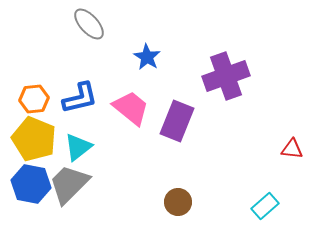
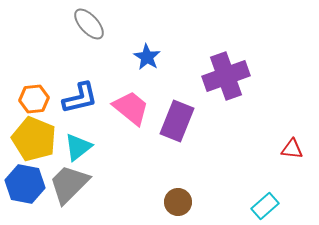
blue hexagon: moved 6 px left
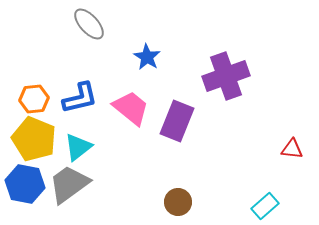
gray trapezoid: rotated 9 degrees clockwise
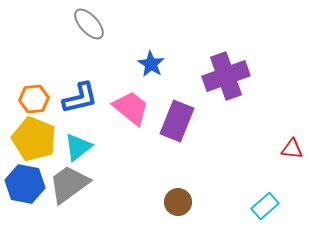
blue star: moved 4 px right, 7 px down
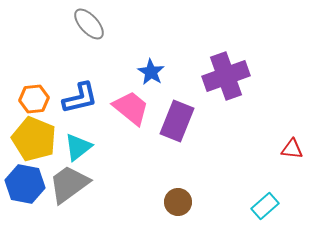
blue star: moved 8 px down
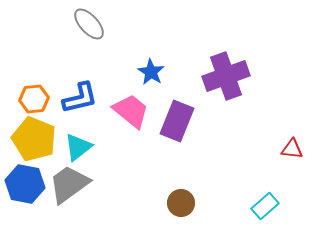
pink trapezoid: moved 3 px down
brown circle: moved 3 px right, 1 px down
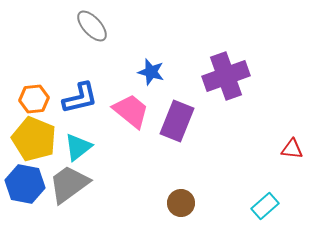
gray ellipse: moved 3 px right, 2 px down
blue star: rotated 16 degrees counterclockwise
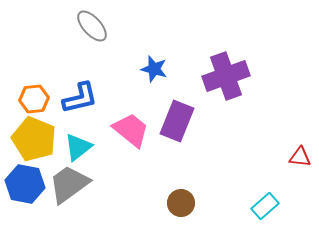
blue star: moved 3 px right, 3 px up
pink trapezoid: moved 19 px down
red triangle: moved 8 px right, 8 px down
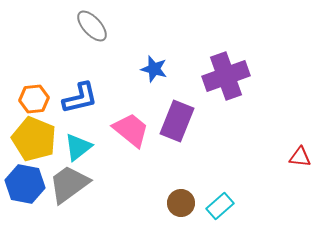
cyan rectangle: moved 45 px left
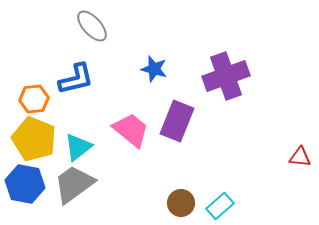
blue L-shape: moved 4 px left, 19 px up
gray trapezoid: moved 5 px right
